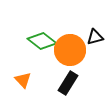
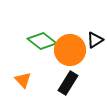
black triangle: moved 3 px down; rotated 18 degrees counterclockwise
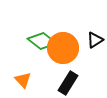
orange circle: moved 7 px left, 2 px up
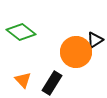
green diamond: moved 21 px left, 9 px up
orange circle: moved 13 px right, 4 px down
black rectangle: moved 16 px left
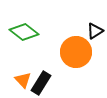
green diamond: moved 3 px right
black triangle: moved 9 px up
black rectangle: moved 11 px left
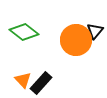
black triangle: rotated 18 degrees counterclockwise
orange circle: moved 12 px up
black rectangle: rotated 10 degrees clockwise
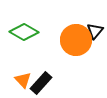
green diamond: rotated 8 degrees counterclockwise
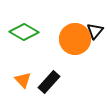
orange circle: moved 1 px left, 1 px up
black rectangle: moved 8 px right, 1 px up
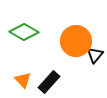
black triangle: moved 24 px down
orange circle: moved 1 px right, 2 px down
